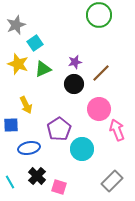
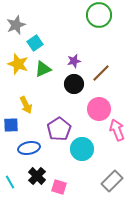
purple star: moved 1 px left, 1 px up
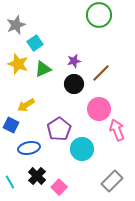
yellow arrow: rotated 84 degrees clockwise
blue square: rotated 28 degrees clockwise
pink square: rotated 28 degrees clockwise
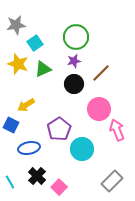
green circle: moved 23 px left, 22 px down
gray star: rotated 12 degrees clockwise
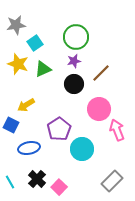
black cross: moved 3 px down
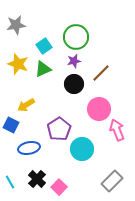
cyan square: moved 9 px right, 3 px down
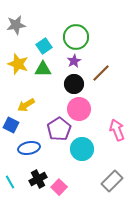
purple star: rotated 16 degrees counterclockwise
green triangle: rotated 24 degrees clockwise
pink circle: moved 20 px left
black cross: moved 1 px right; rotated 18 degrees clockwise
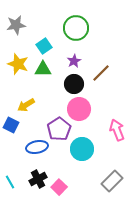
green circle: moved 9 px up
blue ellipse: moved 8 px right, 1 px up
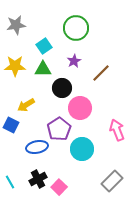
yellow star: moved 3 px left, 2 px down; rotated 20 degrees counterclockwise
black circle: moved 12 px left, 4 px down
pink circle: moved 1 px right, 1 px up
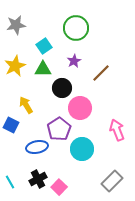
yellow star: rotated 25 degrees counterclockwise
yellow arrow: rotated 90 degrees clockwise
